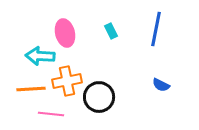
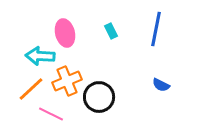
orange cross: rotated 12 degrees counterclockwise
orange line: rotated 40 degrees counterclockwise
pink line: rotated 20 degrees clockwise
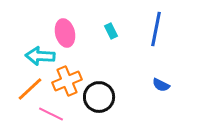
orange line: moved 1 px left
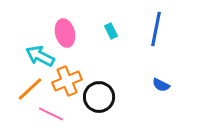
cyan arrow: rotated 24 degrees clockwise
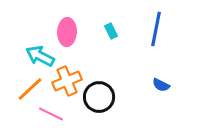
pink ellipse: moved 2 px right, 1 px up; rotated 16 degrees clockwise
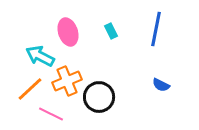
pink ellipse: moved 1 px right; rotated 20 degrees counterclockwise
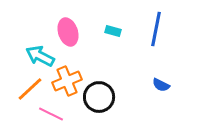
cyan rectangle: moved 2 px right; rotated 49 degrees counterclockwise
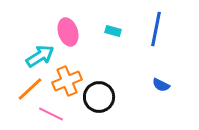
cyan arrow: rotated 120 degrees clockwise
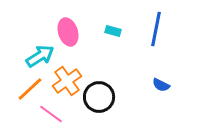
orange cross: rotated 12 degrees counterclockwise
pink line: rotated 10 degrees clockwise
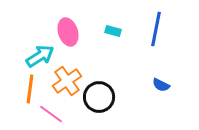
orange line: rotated 40 degrees counterclockwise
